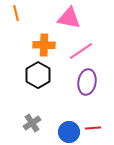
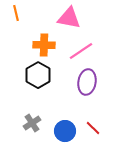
red line: rotated 49 degrees clockwise
blue circle: moved 4 px left, 1 px up
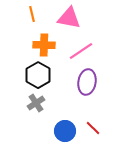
orange line: moved 16 px right, 1 px down
gray cross: moved 4 px right, 20 px up
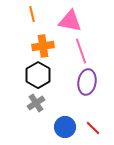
pink triangle: moved 1 px right, 3 px down
orange cross: moved 1 px left, 1 px down; rotated 10 degrees counterclockwise
pink line: rotated 75 degrees counterclockwise
blue circle: moved 4 px up
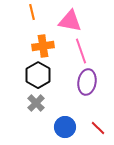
orange line: moved 2 px up
gray cross: rotated 12 degrees counterclockwise
red line: moved 5 px right
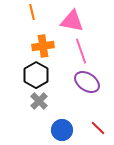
pink triangle: moved 2 px right
black hexagon: moved 2 px left
purple ellipse: rotated 65 degrees counterclockwise
gray cross: moved 3 px right, 2 px up
blue circle: moved 3 px left, 3 px down
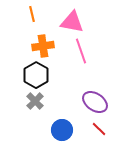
orange line: moved 2 px down
pink triangle: moved 1 px down
purple ellipse: moved 8 px right, 20 px down
gray cross: moved 4 px left
red line: moved 1 px right, 1 px down
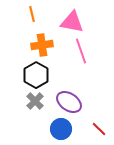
orange cross: moved 1 px left, 1 px up
purple ellipse: moved 26 px left
blue circle: moved 1 px left, 1 px up
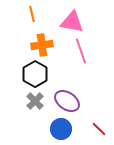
black hexagon: moved 1 px left, 1 px up
purple ellipse: moved 2 px left, 1 px up
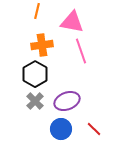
orange line: moved 5 px right, 3 px up; rotated 28 degrees clockwise
purple ellipse: rotated 55 degrees counterclockwise
red line: moved 5 px left
